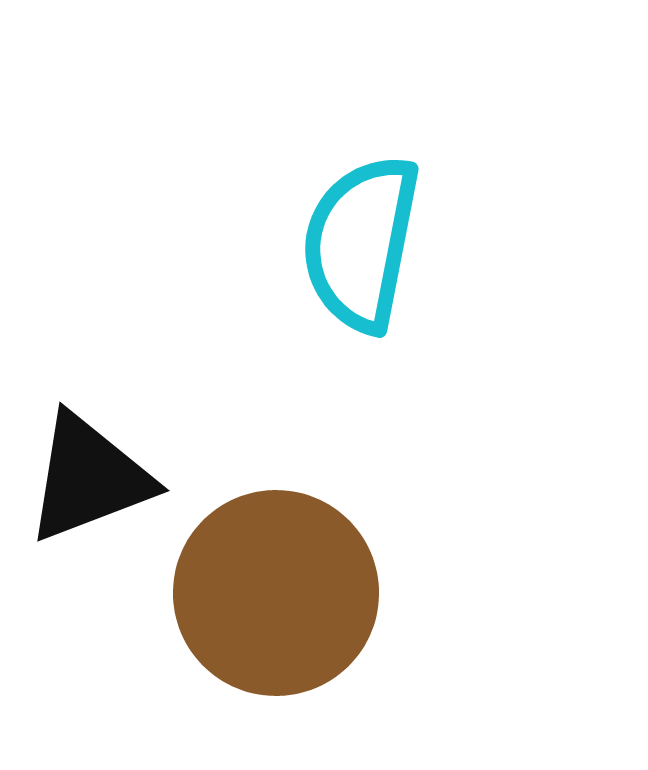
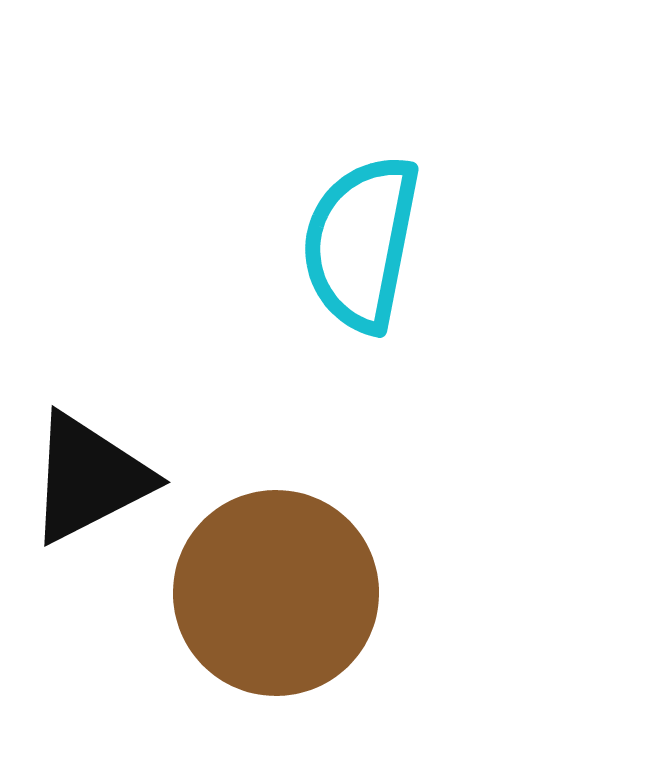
black triangle: rotated 6 degrees counterclockwise
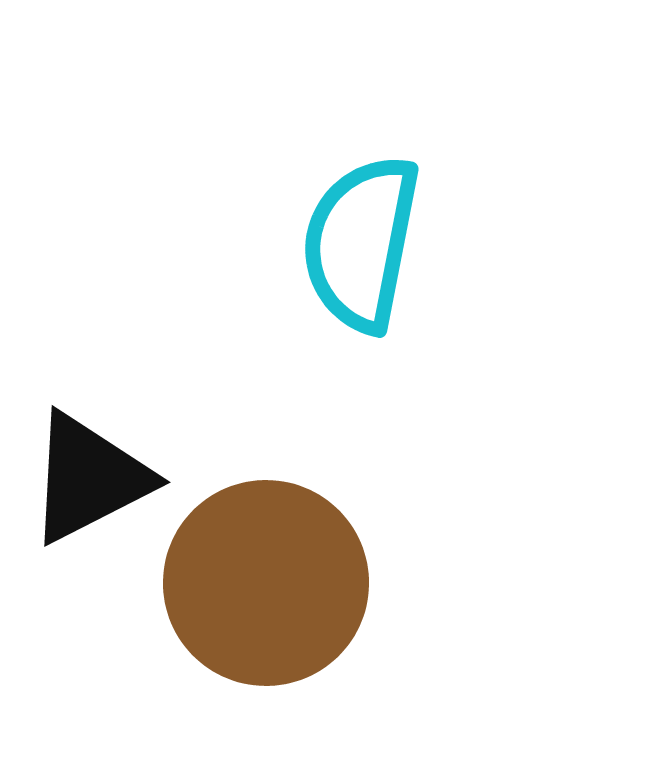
brown circle: moved 10 px left, 10 px up
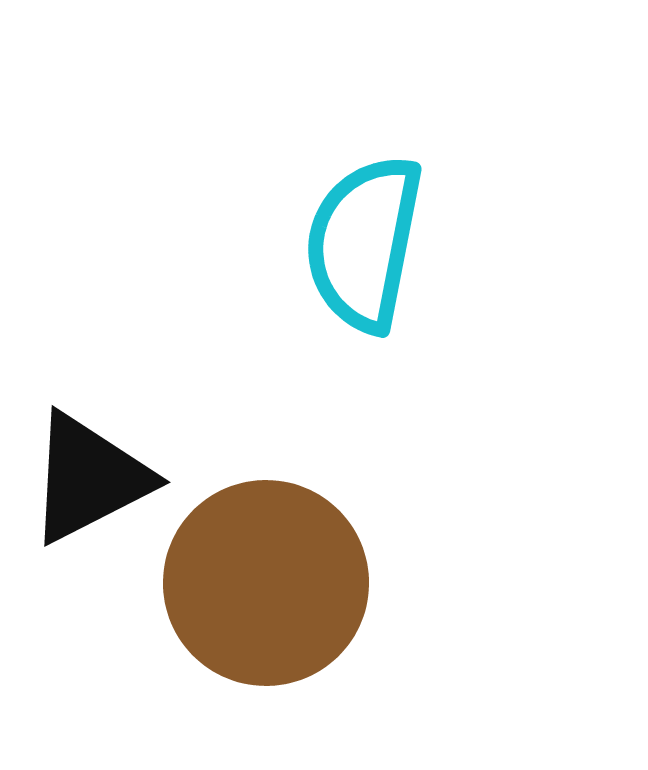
cyan semicircle: moved 3 px right
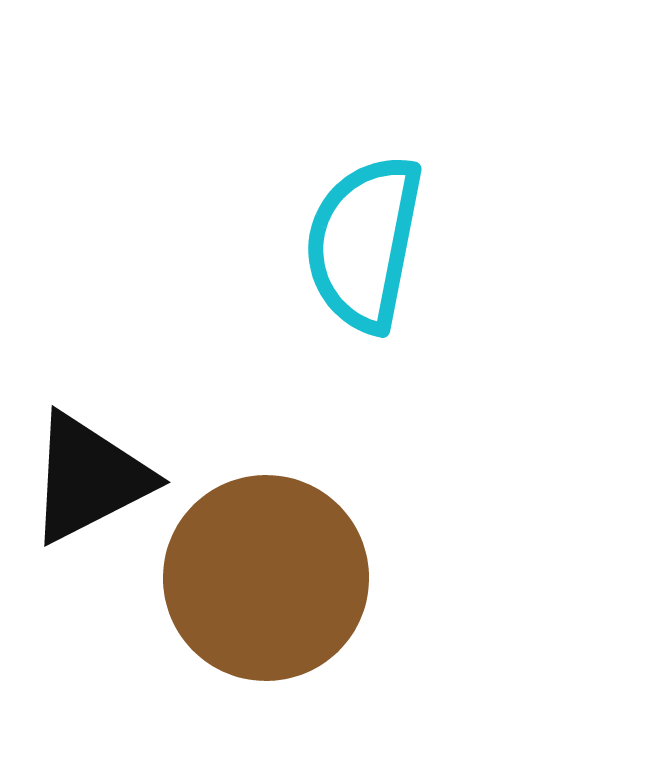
brown circle: moved 5 px up
